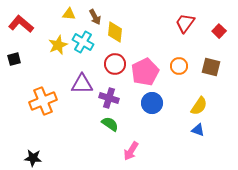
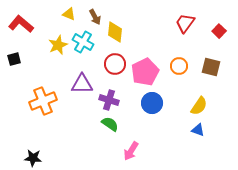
yellow triangle: rotated 16 degrees clockwise
purple cross: moved 2 px down
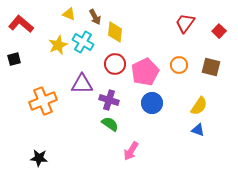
orange circle: moved 1 px up
black star: moved 6 px right
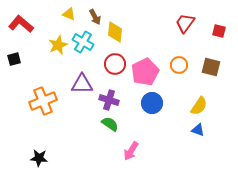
red square: rotated 32 degrees counterclockwise
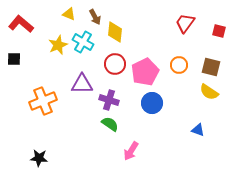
black square: rotated 16 degrees clockwise
yellow semicircle: moved 10 px right, 14 px up; rotated 90 degrees clockwise
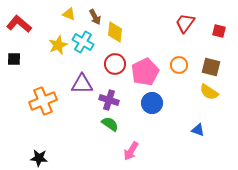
red L-shape: moved 2 px left
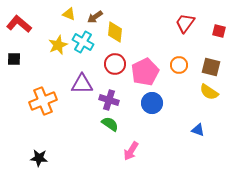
brown arrow: rotated 84 degrees clockwise
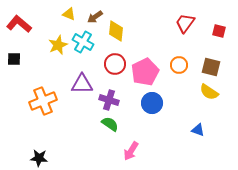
yellow diamond: moved 1 px right, 1 px up
